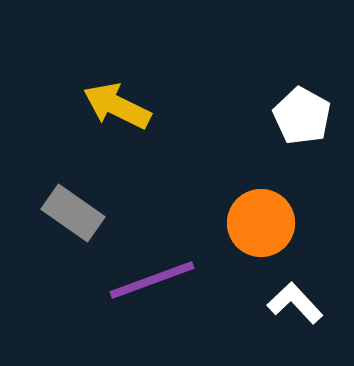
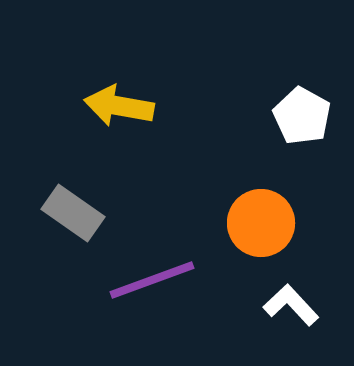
yellow arrow: moved 2 px right; rotated 16 degrees counterclockwise
white L-shape: moved 4 px left, 2 px down
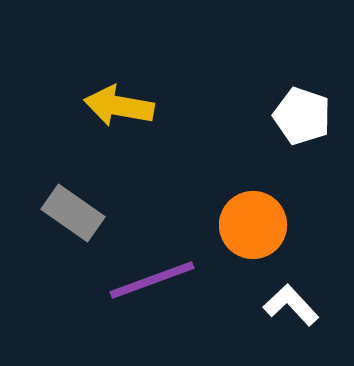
white pentagon: rotated 10 degrees counterclockwise
orange circle: moved 8 px left, 2 px down
